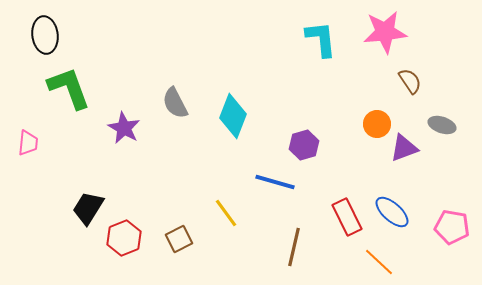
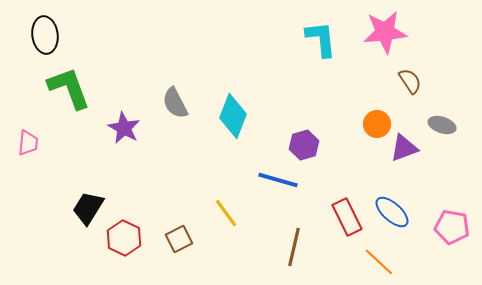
blue line: moved 3 px right, 2 px up
red hexagon: rotated 12 degrees counterclockwise
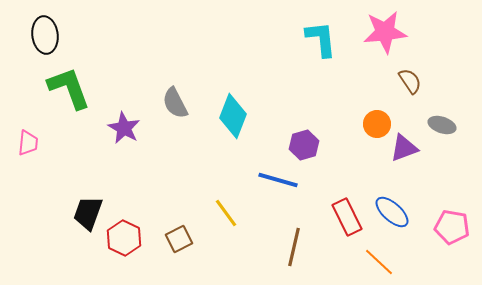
black trapezoid: moved 5 px down; rotated 12 degrees counterclockwise
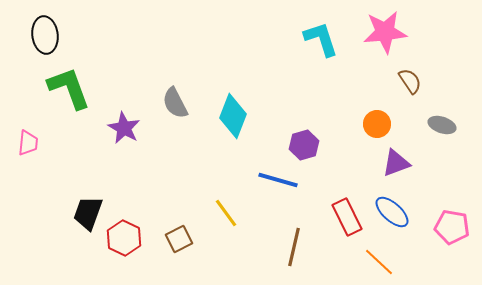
cyan L-shape: rotated 12 degrees counterclockwise
purple triangle: moved 8 px left, 15 px down
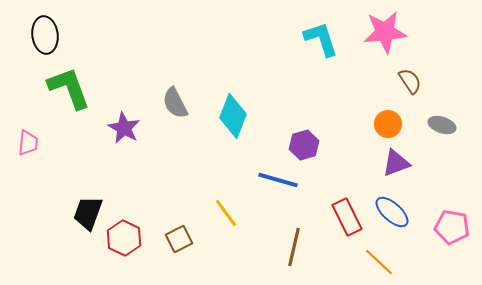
orange circle: moved 11 px right
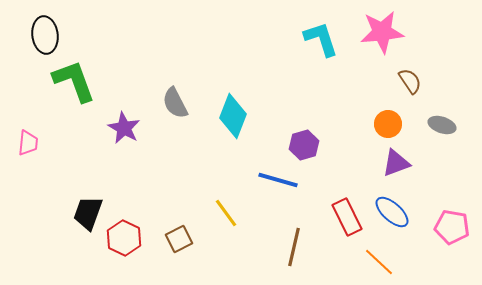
pink star: moved 3 px left
green L-shape: moved 5 px right, 7 px up
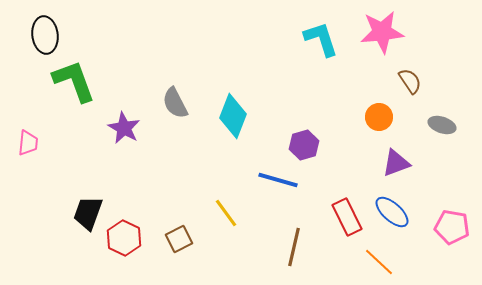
orange circle: moved 9 px left, 7 px up
